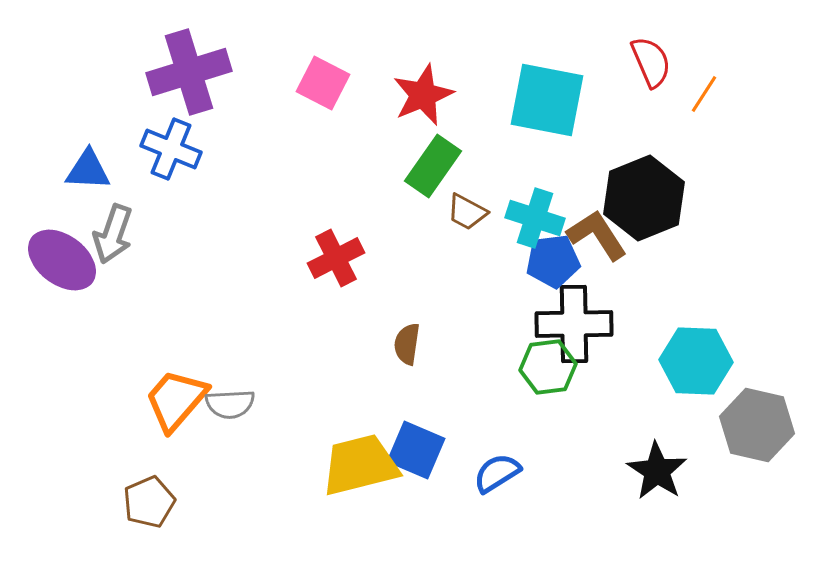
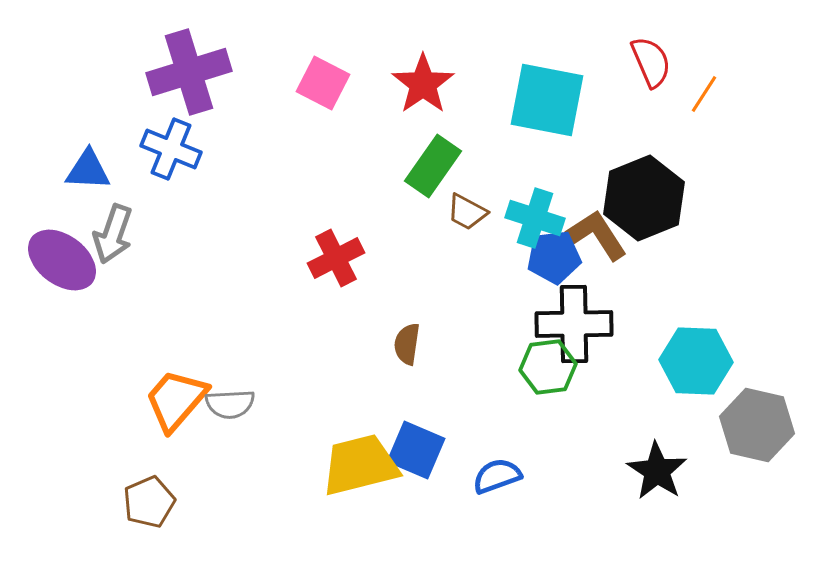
red star: moved 11 px up; rotated 12 degrees counterclockwise
blue pentagon: moved 1 px right, 4 px up
blue semicircle: moved 3 px down; rotated 12 degrees clockwise
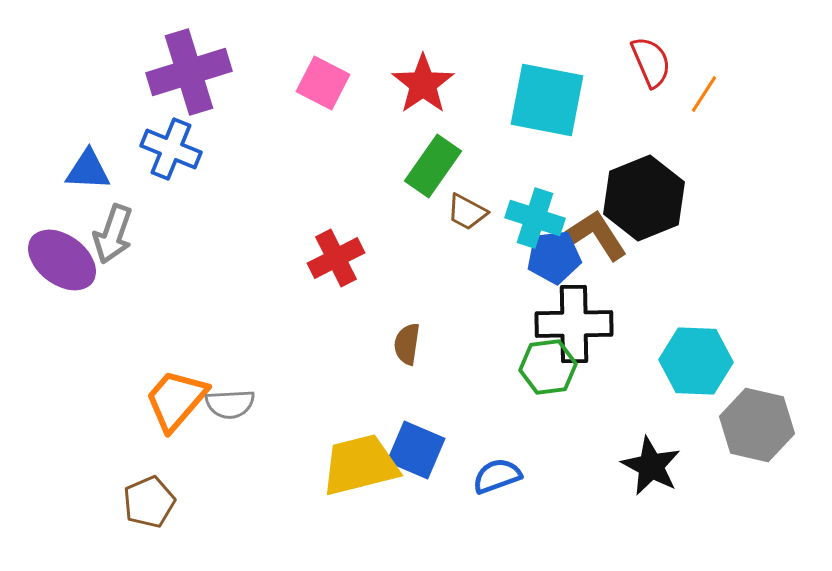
black star: moved 6 px left, 5 px up; rotated 6 degrees counterclockwise
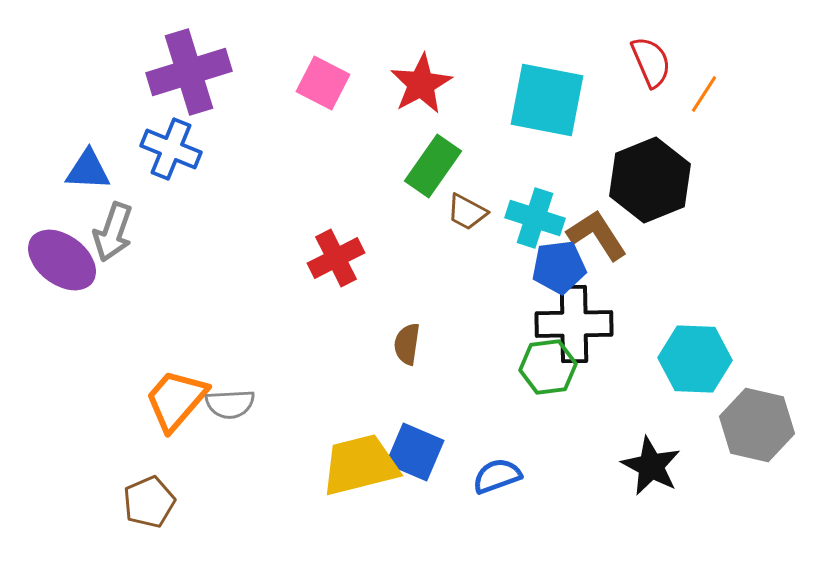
red star: moved 2 px left; rotated 6 degrees clockwise
black hexagon: moved 6 px right, 18 px up
gray arrow: moved 2 px up
blue pentagon: moved 5 px right, 10 px down
cyan hexagon: moved 1 px left, 2 px up
blue square: moved 1 px left, 2 px down
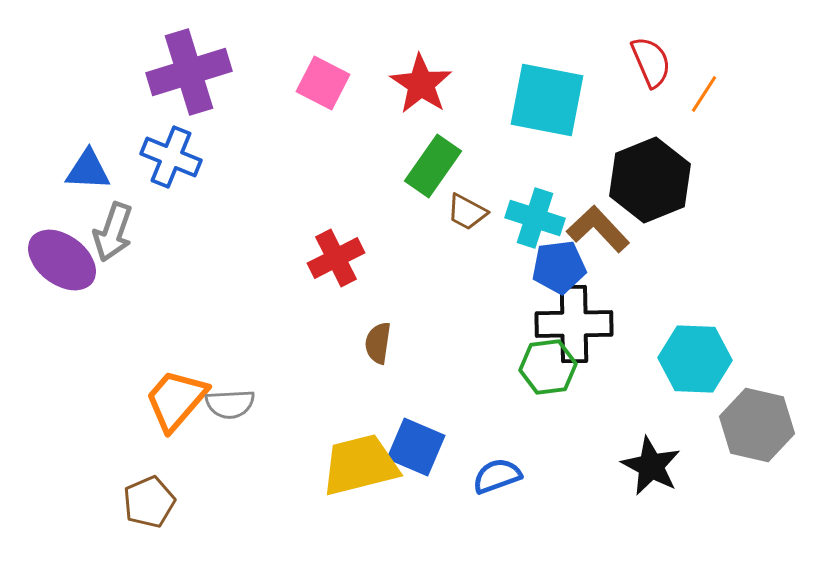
red star: rotated 10 degrees counterclockwise
blue cross: moved 8 px down
brown L-shape: moved 1 px right, 6 px up; rotated 10 degrees counterclockwise
brown semicircle: moved 29 px left, 1 px up
blue square: moved 1 px right, 5 px up
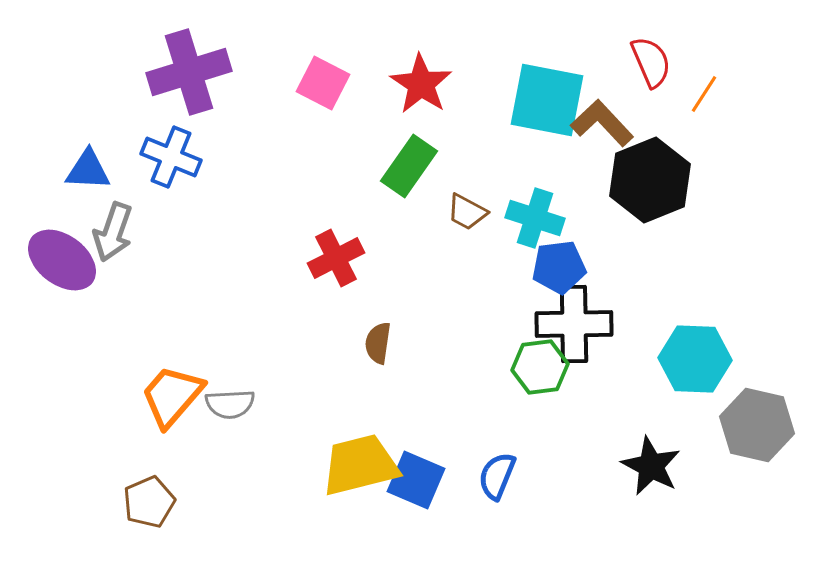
green rectangle: moved 24 px left
brown L-shape: moved 4 px right, 106 px up
green hexagon: moved 8 px left
orange trapezoid: moved 4 px left, 4 px up
blue square: moved 33 px down
blue semicircle: rotated 48 degrees counterclockwise
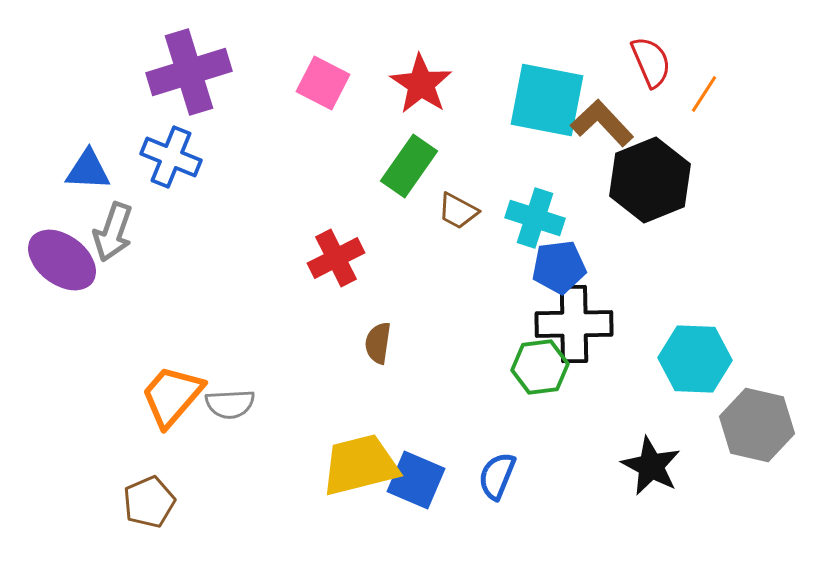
brown trapezoid: moved 9 px left, 1 px up
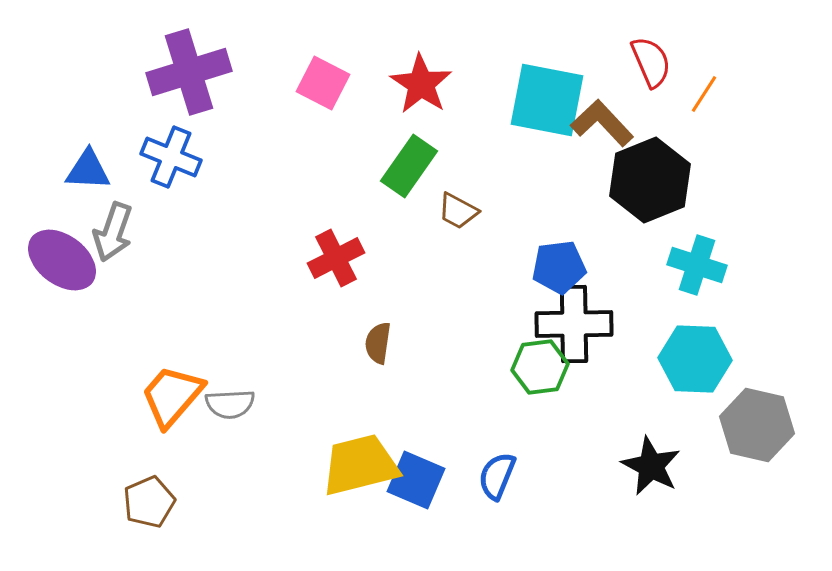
cyan cross: moved 162 px right, 47 px down
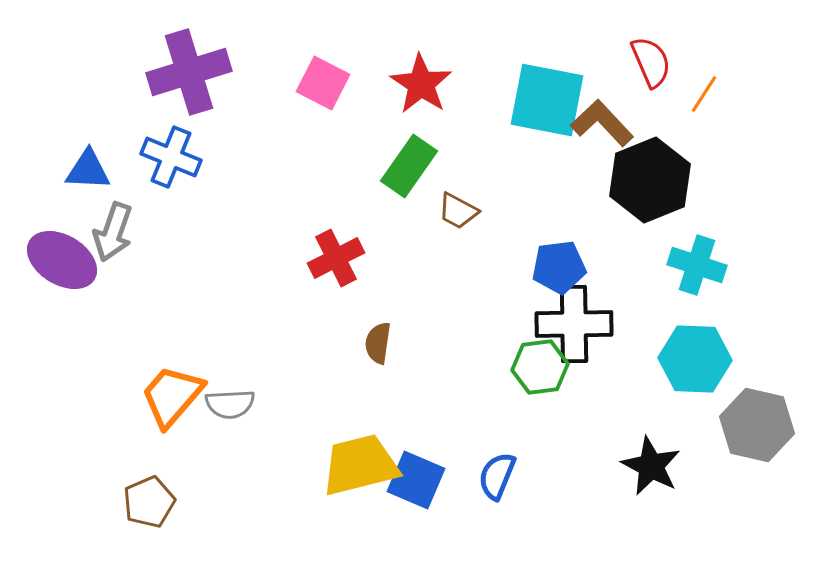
purple ellipse: rotated 6 degrees counterclockwise
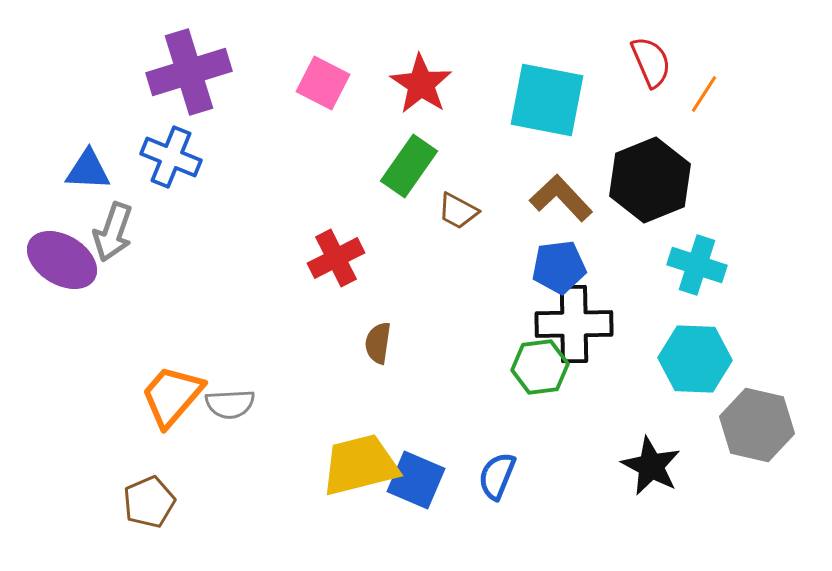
brown L-shape: moved 41 px left, 75 px down
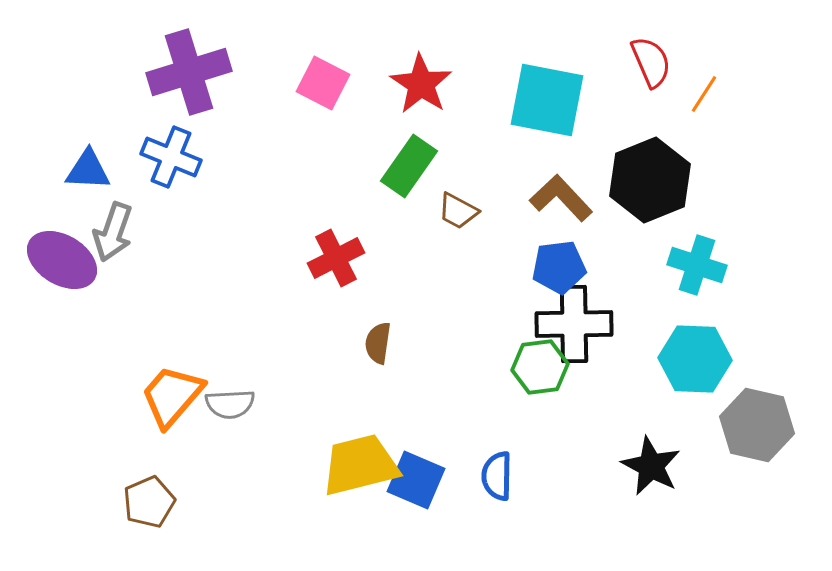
blue semicircle: rotated 21 degrees counterclockwise
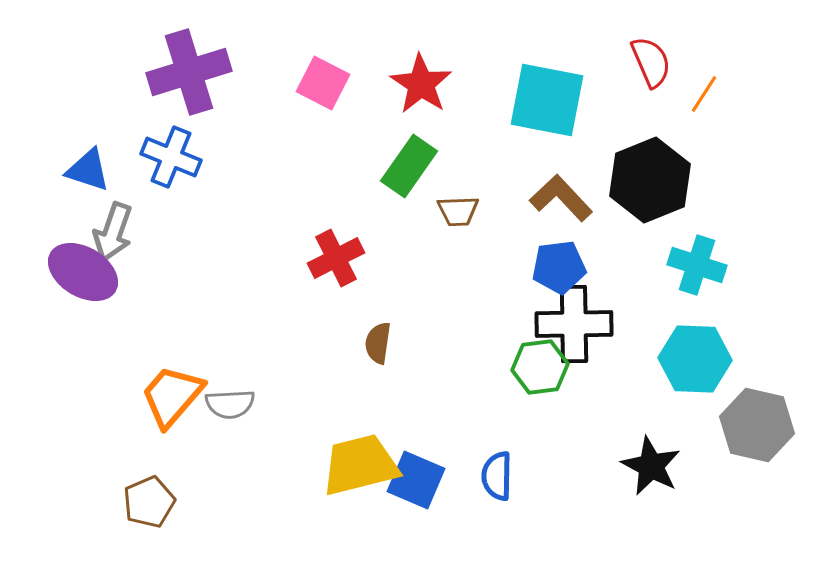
blue triangle: rotated 15 degrees clockwise
brown trapezoid: rotated 30 degrees counterclockwise
purple ellipse: moved 21 px right, 12 px down
